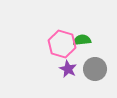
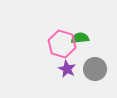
green semicircle: moved 2 px left, 2 px up
purple star: moved 1 px left
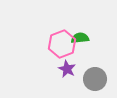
pink hexagon: rotated 24 degrees clockwise
gray circle: moved 10 px down
